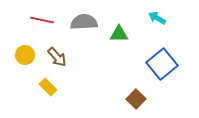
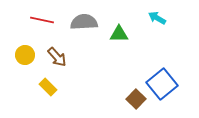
blue square: moved 20 px down
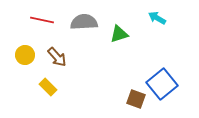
green triangle: rotated 18 degrees counterclockwise
brown square: rotated 24 degrees counterclockwise
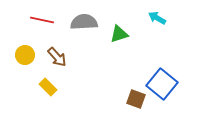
blue square: rotated 12 degrees counterclockwise
